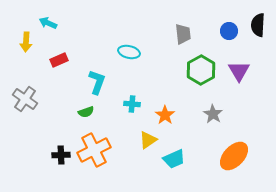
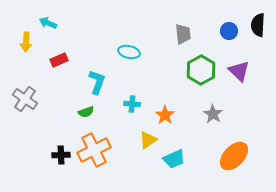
purple triangle: rotated 15 degrees counterclockwise
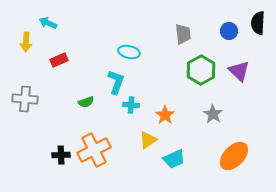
black semicircle: moved 2 px up
cyan L-shape: moved 19 px right
gray cross: rotated 30 degrees counterclockwise
cyan cross: moved 1 px left, 1 px down
green semicircle: moved 10 px up
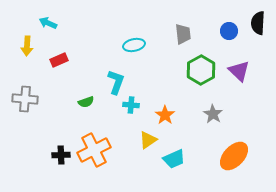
yellow arrow: moved 1 px right, 4 px down
cyan ellipse: moved 5 px right, 7 px up; rotated 25 degrees counterclockwise
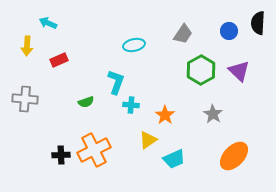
gray trapezoid: rotated 40 degrees clockwise
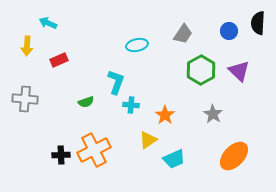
cyan ellipse: moved 3 px right
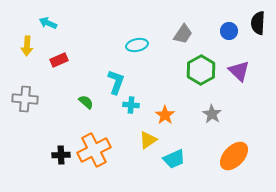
green semicircle: rotated 119 degrees counterclockwise
gray star: moved 1 px left
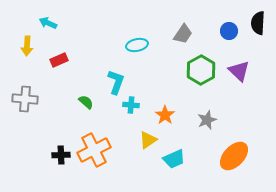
gray star: moved 5 px left, 6 px down; rotated 18 degrees clockwise
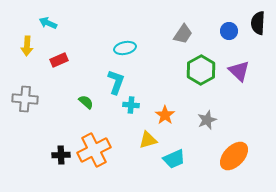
cyan ellipse: moved 12 px left, 3 px down
yellow triangle: rotated 18 degrees clockwise
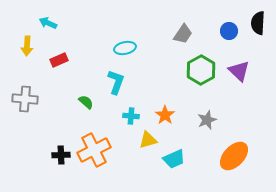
cyan cross: moved 11 px down
